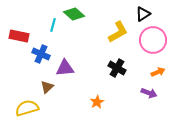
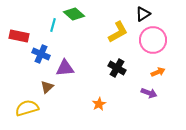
orange star: moved 2 px right, 2 px down
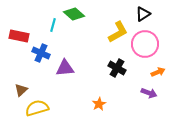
pink circle: moved 8 px left, 4 px down
blue cross: moved 1 px up
brown triangle: moved 26 px left, 3 px down
yellow semicircle: moved 10 px right
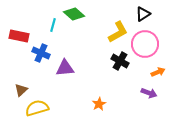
black cross: moved 3 px right, 7 px up
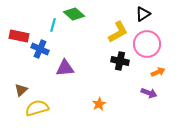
pink circle: moved 2 px right
blue cross: moved 1 px left, 4 px up
black cross: rotated 18 degrees counterclockwise
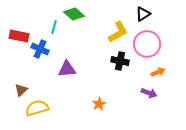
cyan line: moved 1 px right, 2 px down
purple triangle: moved 2 px right, 1 px down
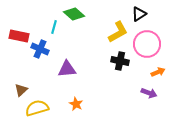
black triangle: moved 4 px left
orange star: moved 23 px left; rotated 16 degrees counterclockwise
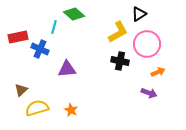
red rectangle: moved 1 px left, 1 px down; rotated 24 degrees counterclockwise
orange star: moved 5 px left, 6 px down
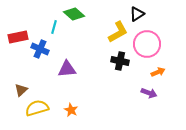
black triangle: moved 2 px left
